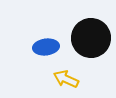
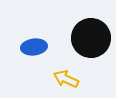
blue ellipse: moved 12 px left
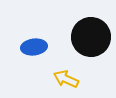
black circle: moved 1 px up
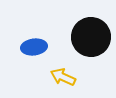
yellow arrow: moved 3 px left, 2 px up
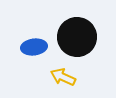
black circle: moved 14 px left
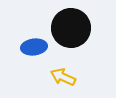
black circle: moved 6 px left, 9 px up
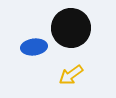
yellow arrow: moved 8 px right, 2 px up; rotated 60 degrees counterclockwise
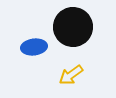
black circle: moved 2 px right, 1 px up
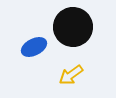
blue ellipse: rotated 20 degrees counterclockwise
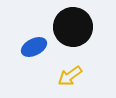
yellow arrow: moved 1 px left, 1 px down
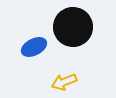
yellow arrow: moved 6 px left, 6 px down; rotated 15 degrees clockwise
